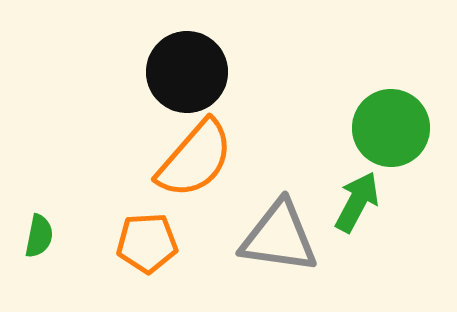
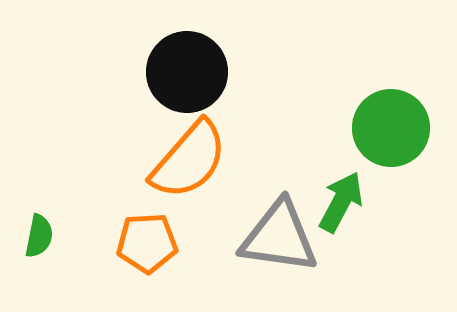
orange semicircle: moved 6 px left, 1 px down
green arrow: moved 16 px left
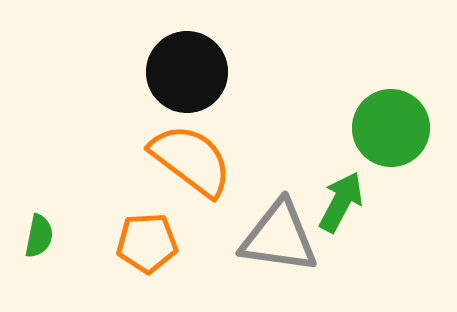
orange semicircle: moved 2 px right; rotated 94 degrees counterclockwise
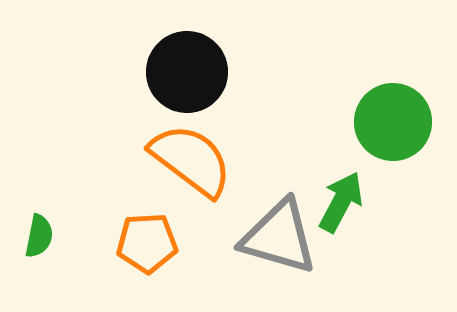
green circle: moved 2 px right, 6 px up
gray triangle: rotated 8 degrees clockwise
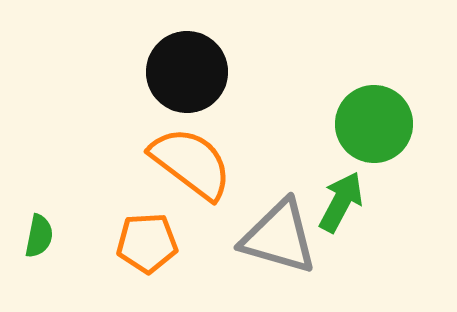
green circle: moved 19 px left, 2 px down
orange semicircle: moved 3 px down
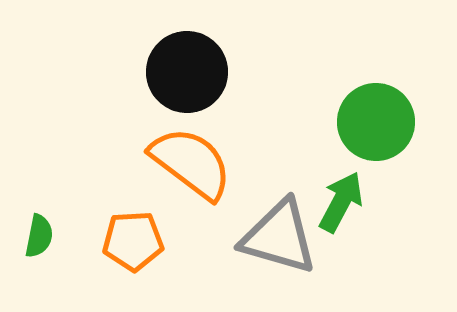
green circle: moved 2 px right, 2 px up
orange pentagon: moved 14 px left, 2 px up
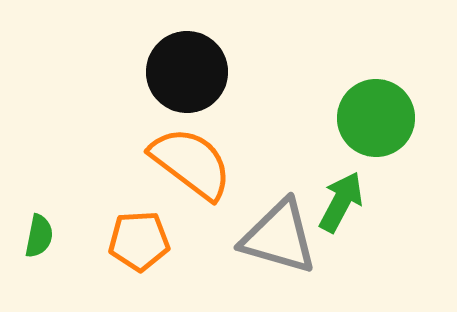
green circle: moved 4 px up
orange pentagon: moved 6 px right
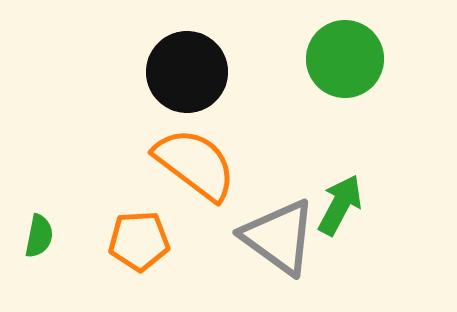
green circle: moved 31 px left, 59 px up
orange semicircle: moved 4 px right, 1 px down
green arrow: moved 1 px left, 3 px down
gray triangle: rotated 20 degrees clockwise
